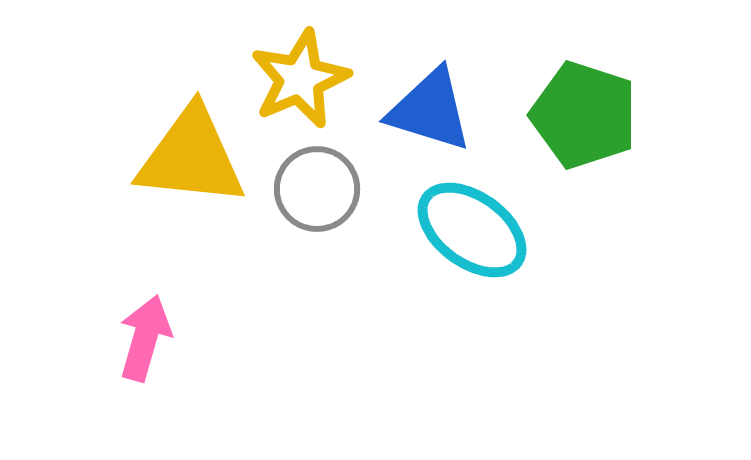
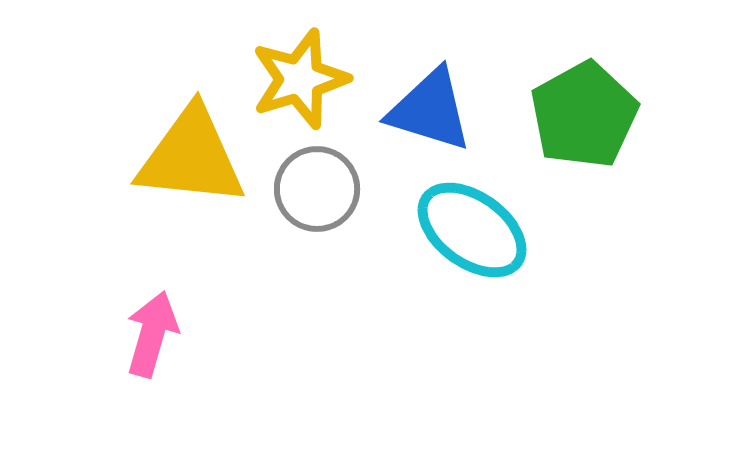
yellow star: rotated 6 degrees clockwise
green pentagon: rotated 25 degrees clockwise
pink arrow: moved 7 px right, 4 px up
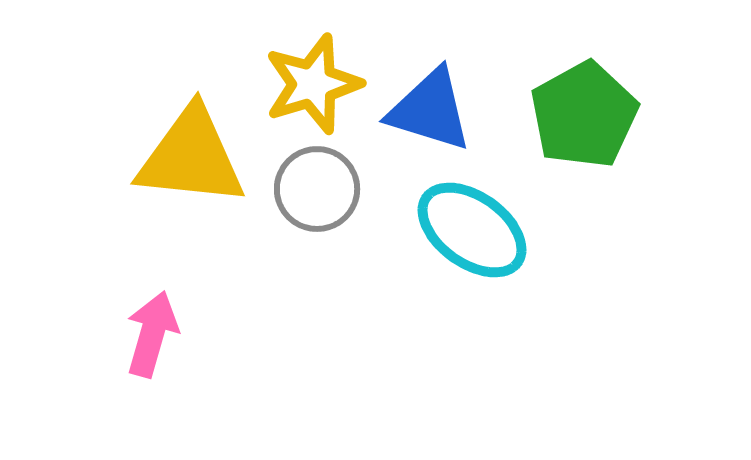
yellow star: moved 13 px right, 5 px down
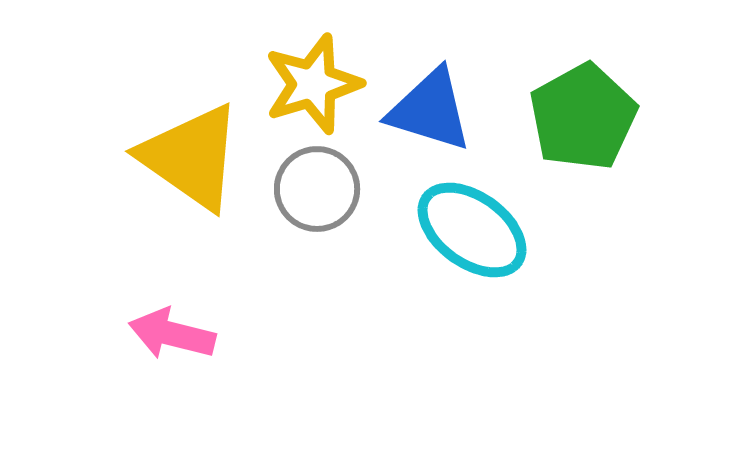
green pentagon: moved 1 px left, 2 px down
yellow triangle: rotated 29 degrees clockwise
pink arrow: moved 20 px right; rotated 92 degrees counterclockwise
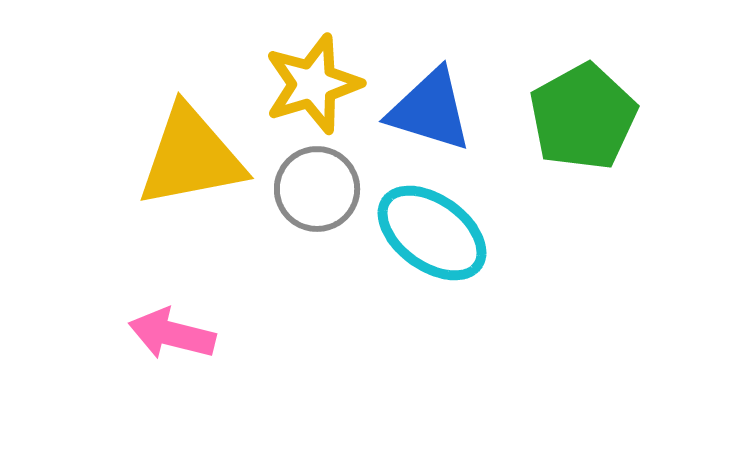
yellow triangle: rotated 46 degrees counterclockwise
cyan ellipse: moved 40 px left, 3 px down
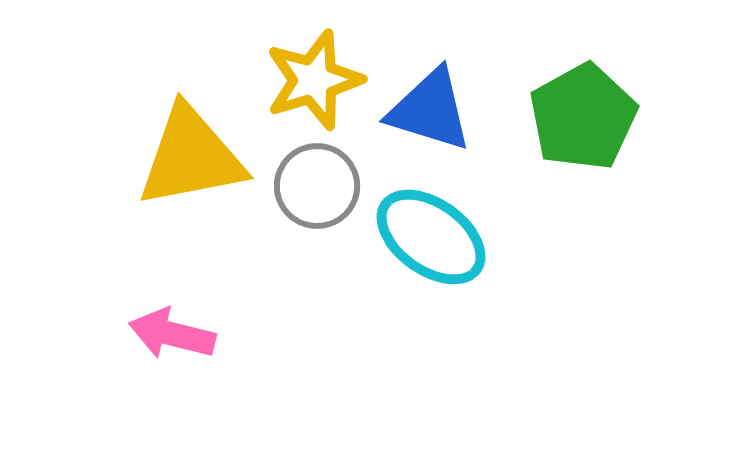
yellow star: moved 1 px right, 4 px up
gray circle: moved 3 px up
cyan ellipse: moved 1 px left, 4 px down
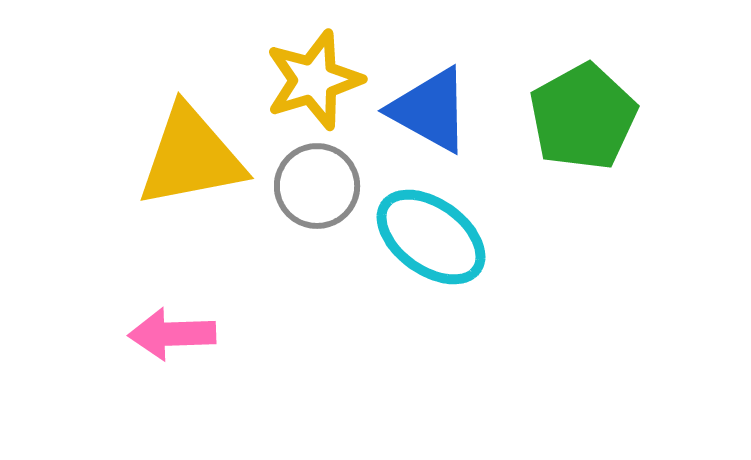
blue triangle: rotated 12 degrees clockwise
pink arrow: rotated 16 degrees counterclockwise
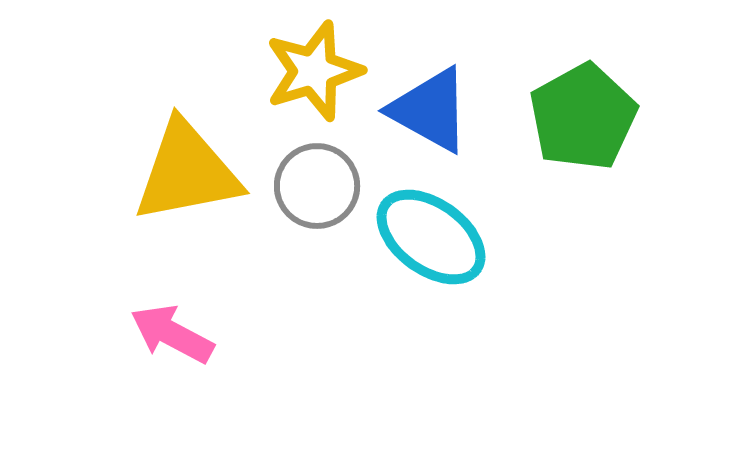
yellow star: moved 9 px up
yellow triangle: moved 4 px left, 15 px down
pink arrow: rotated 30 degrees clockwise
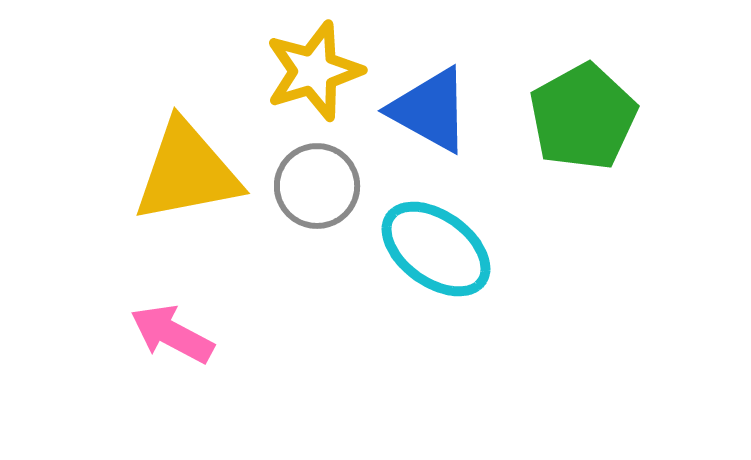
cyan ellipse: moved 5 px right, 12 px down
